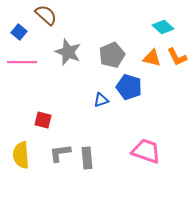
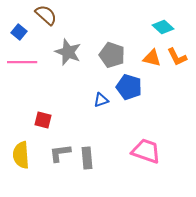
gray pentagon: rotated 30 degrees counterclockwise
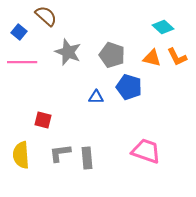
brown semicircle: moved 1 px down
blue triangle: moved 5 px left, 3 px up; rotated 21 degrees clockwise
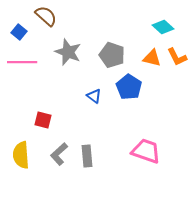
blue pentagon: rotated 15 degrees clockwise
blue triangle: moved 2 px left, 1 px up; rotated 35 degrees clockwise
gray L-shape: moved 1 px left, 1 px down; rotated 35 degrees counterclockwise
gray rectangle: moved 2 px up
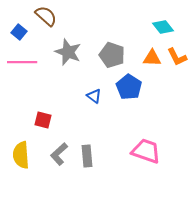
cyan diamond: rotated 10 degrees clockwise
orange triangle: rotated 12 degrees counterclockwise
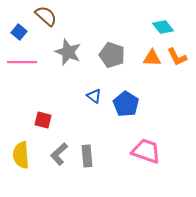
blue pentagon: moved 3 px left, 17 px down
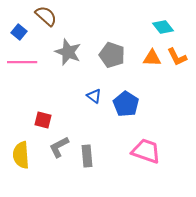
gray L-shape: moved 7 px up; rotated 15 degrees clockwise
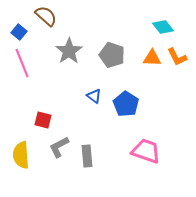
gray star: moved 1 px right, 1 px up; rotated 16 degrees clockwise
pink line: moved 1 px down; rotated 68 degrees clockwise
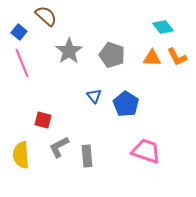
blue triangle: rotated 14 degrees clockwise
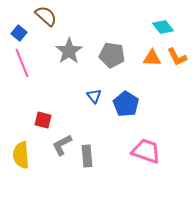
blue square: moved 1 px down
gray pentagon: rotated 10 degrees counterclockwise
gray L-shape: moved 3 px right, 2 px up
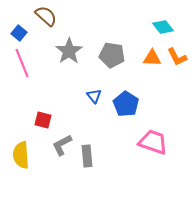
pink trapezoid: moved 7 px right, 9 px up
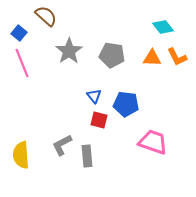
blue pentagon: rotated 25 degrees counterclockwise
red square: moved 56 px right
